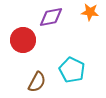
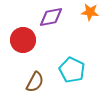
brown semicircle: moved 2 px left
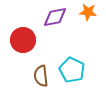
orange star: moved 2 px left
purple diamond: moved 4 px right
brown semicircle: moved 6 px right, 6 px up; rotated 145 degrees clockwise
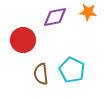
brown semicircle: moved 2 px up
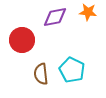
red circle: moved 1 px left
